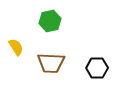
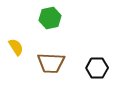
green hexagon: moved 3 px up
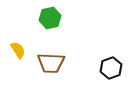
yellow semicircle: moved 2 px right, 3 px down
black hexagon: moved 14 px right; rotated 20 degrees counterclockwise
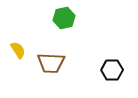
green hexagon: moved 14 px right
black hexagon: moved 1 px right, 2 px down; rotated 20 degrees clockwise
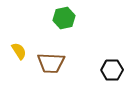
yellow semicircle: moved 1 px right, 1 px down
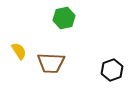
black hexagon: rotated 20 degrees counterclockwise
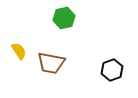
brown trapezoid: rotated 8 degrees clockwise
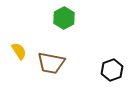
green hexagon: rotated 15 degrees counterclockwise
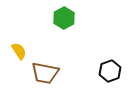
brown trapezoid: moved 6 px left, 10 px down
black hexagon: moved 2 px left, 1 px down
